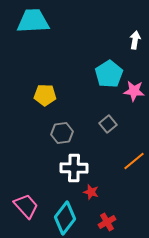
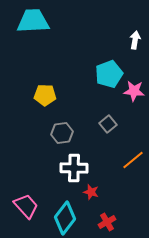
cyan pentagon: rotated 12 degrees clockwise
orange line: moved 1 px left, 1 px up
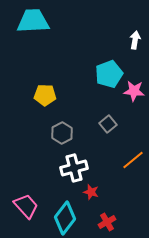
gray hexagon: rotated 20 degrees counterclockwise
white cross: rotated 16 degrees counterclockwise
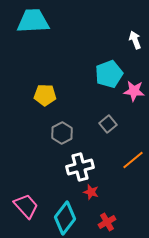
white arrow: rotated 30 degrees counterclockwise
white cross: moved 6 px right, 1 px up
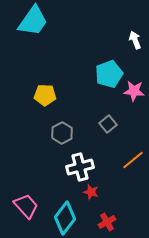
cyan trapezoid: rotated 128 degrees clockwise
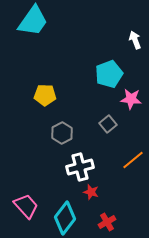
pink star: moved 3 px left, 8 px down
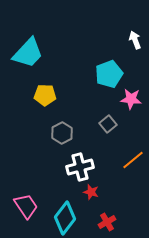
cyan trapezoid: moved 5 px left, 32 px down; rotated 8 degrees clockwise
pink trapezoid: rotated 8 degrees clockwise
